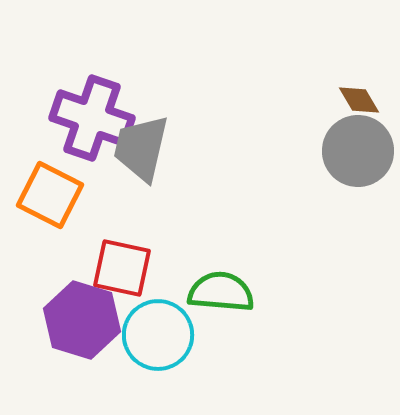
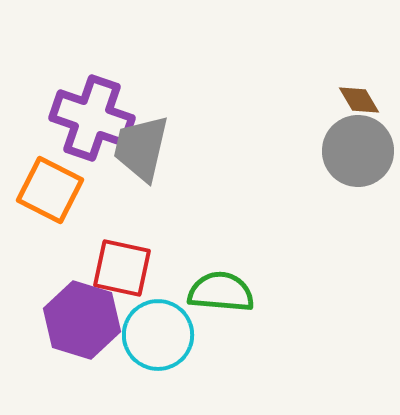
orange square: moved 5 px up
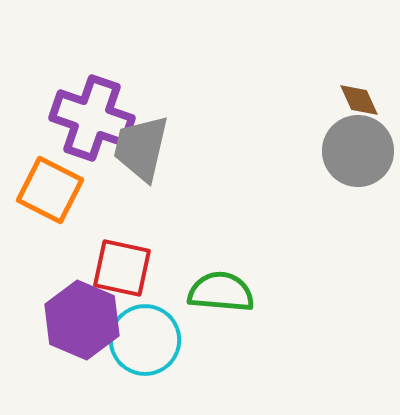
brown diamond: rotated 6 degrees clockwise
purple hexagon: rotated 6 degrees clockwise
cyan circle: moved 13 px left, 5 px down
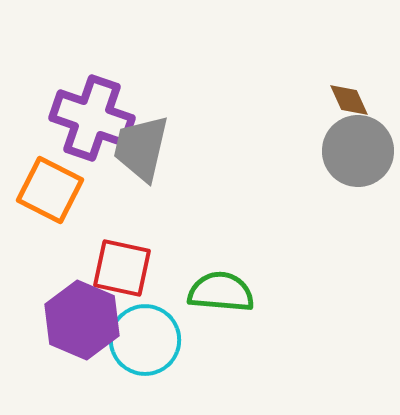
brown diamond: moved 10 px left
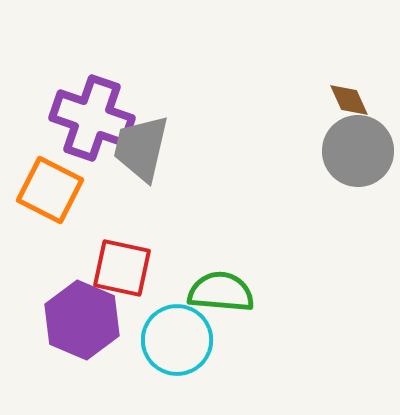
cyan circle: moved 32 px right
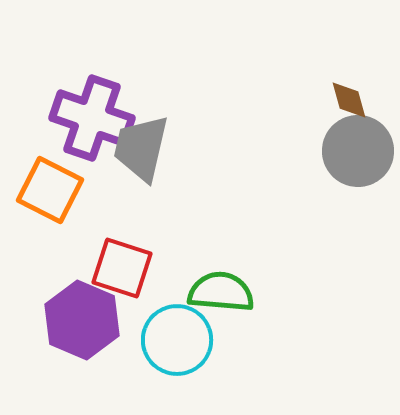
brown diamond: rotated 9 degrees clockwise
red square: rotated 6 degrees clockwise
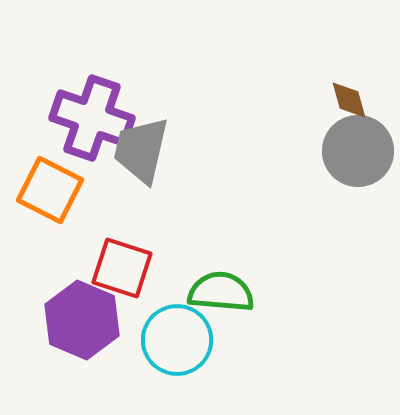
gray trapezoid: moved 2 px down
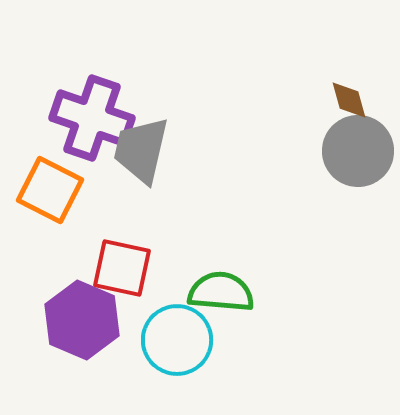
red square: rotated 6 degrees counterclockwise
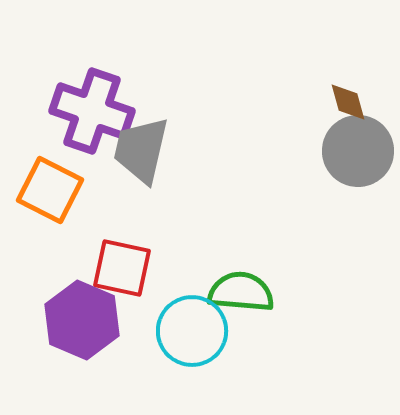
brown diamond: moved 1 px left, 2 px down
purple cross: moved 7 px up
green semicircle: moved 20 px right
cyan circle: moved 15 px right, 9 px up
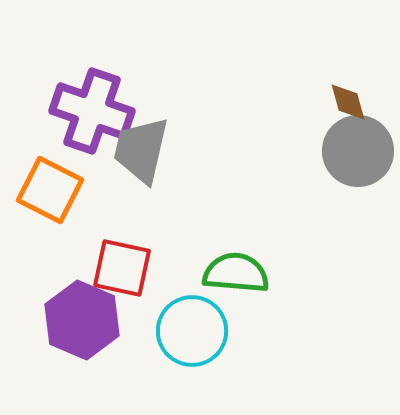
green semicircle: moved 5 px left, 19 px up
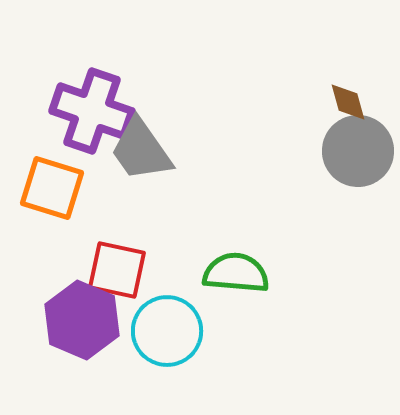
gray trapezoid: rotated 48 degrees counterclockwise
orange square: moved 2 px right, 2 px up; rotated 10 degrees counterclockwise
red square: moved 5 px left, 2 px down
cyan circle: moved 25 px left
